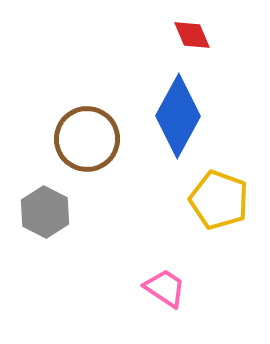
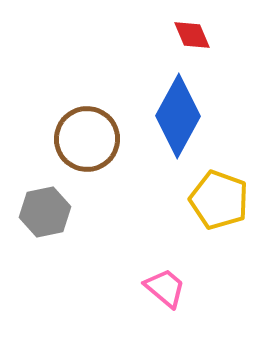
gray hexagon: rotated 21 degrees clockwise
pink trapezoid: rotated 6 degrees clockwise
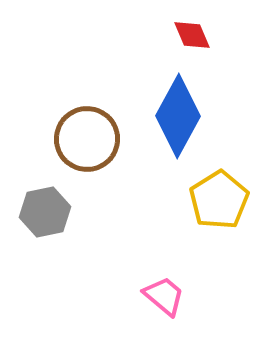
yellow pentagon: rotated 20 degrees clockwise
pink trapezoid: moved 1 px left, 8 px down
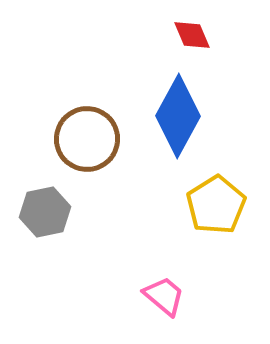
yellow pentagon: moved 3 px left, 5 px down
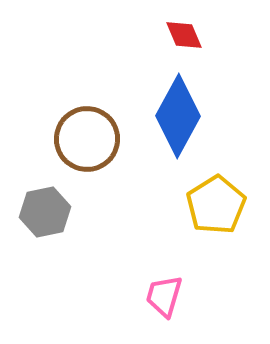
red diamond: moved 8 px left
pink trapezoid: rotated 114 degrees counterclockwise
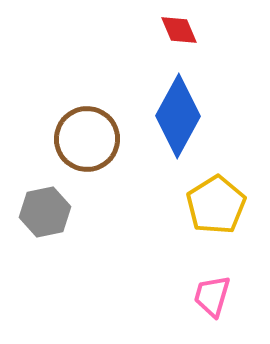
red diamond: moved 5 px left, 5 px up
pink trapezoid: moved 48 px right
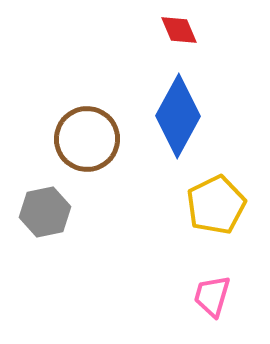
yellow pentagon: rotated 6 degrees clockwise
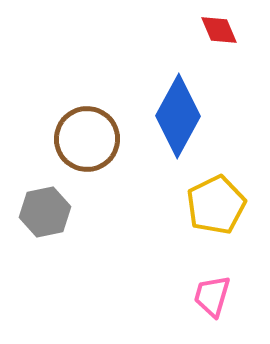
red diamond: moved 40 px right
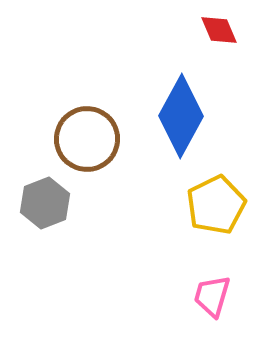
blue diamond: moved 3 px right
gray hexagon: moved 9 px up; rotated 9 degrees counterclockwise
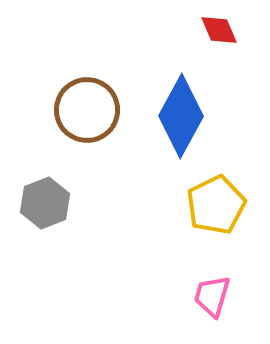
brown circle: moved 29 px up
